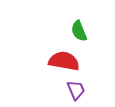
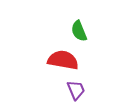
red semicircle: moved 1 px left, 1 px up
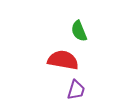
purple trapezoid: rotated 40 degrees clockwise
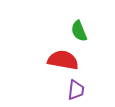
purple trapezoid: rotated 10 degrees counterclockwise
